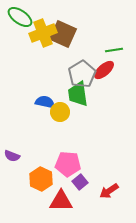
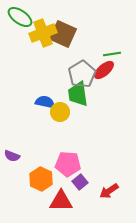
green line: moved 2 px left, 4 px down
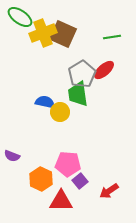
green line: moved 17 px up
purple square: moved 1 px up
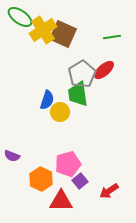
yellow cross: moved 3 px up; rotated 12 degrees counterclockwise
blue semicircle: moved 2 px right, 2 px up; rotated 96 degrees clockwise
pink pentagon: rotated 20 degrees counterclockwise
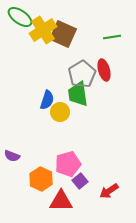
red ellipse: rotated 65 degrees counterclockwise
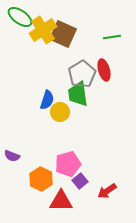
red arrow: moved 2 px left
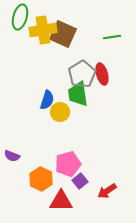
green ellipse: rotated 70 degrees clockwise
yellow cross: rotated 24 degrees clockwise
red ellipse: moved 2 px left, 4 px down
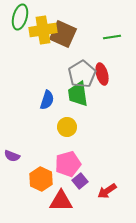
yellow circle: moved 7 px right, 15 px down
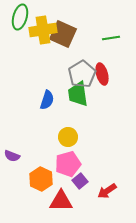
green line: moved 1 px left, 1 px down
yellow circle: moved 1 px right, 10 px down
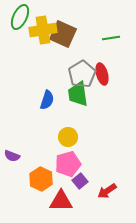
green ellipse: rotated 10 degrees clockwise
